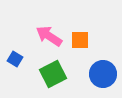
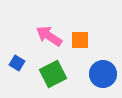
blue square: moved 2 px right, 4 px down
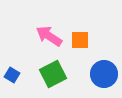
blue square: moved 5 px left, 12 px down
blue circle: moved 1 px right
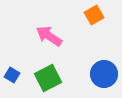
orange square: moved 14 px right, 25 px up; rotated 30 degrees counterclockwise
green square: moved 5 px left, 4 px down
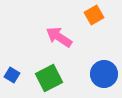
pink arrow: moved 10 px right, 1 px down
green square: moved 1 px right
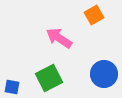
pink arrow: moved 1 px down
blue square: moved 12 px down; rotated 21 degrees counterclockwise
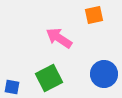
orange square: rotated 18 degrees clockwise
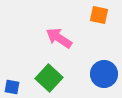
orange square: moved 5 px right; rotated 24 degrees clockwise
green square: rotated 20 degrees counterclockwise
